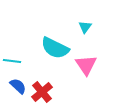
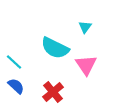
cyan line: moved 2 px right, 1 px down; rotated 36 degrees clockwise
blue semicircle: moved 2 px left
red cross: moved 11 px right
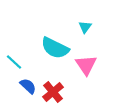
blue semicircle: moved 12 px right
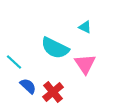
cyan triangle: rotated 40 degrees counterclockwise
pink triangle: moved 1 px left, 1 px up
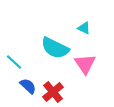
cyan triangle: moved 1 px left, 1 px down
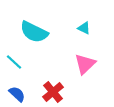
cyan semicircle: moved 21 px left, 16 px up
pink triangle: rotated 20 degrees clockwise
blue semicircle: moved 11 px left, 8 px down
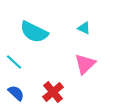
blue semicircle: moved 1 px left, 1 px up
